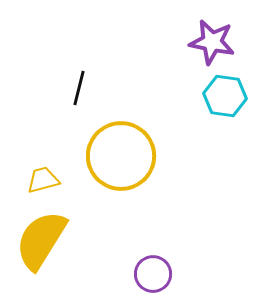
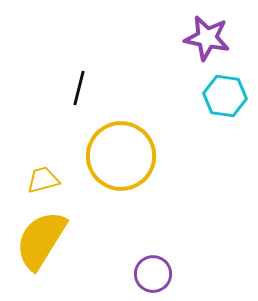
purple star: moved 5 px left, 4 px up
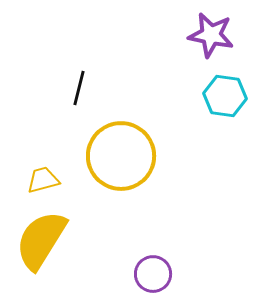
purple star: moved 4 px right, 3 px up
